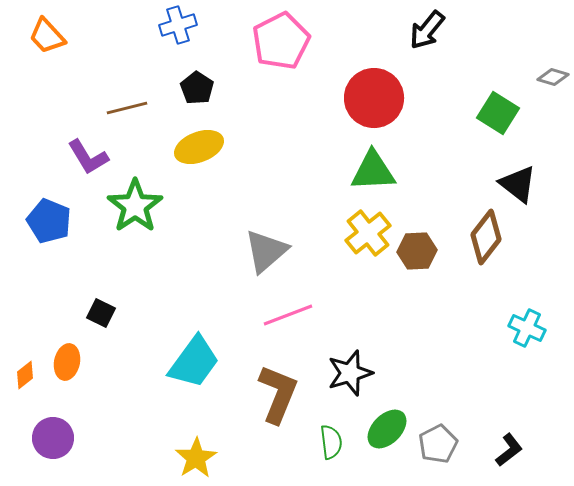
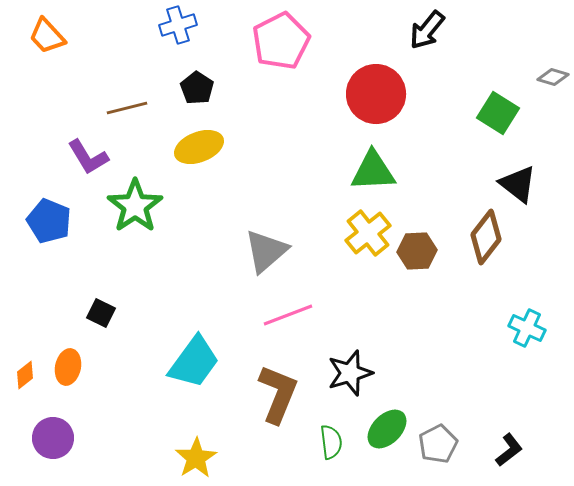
red circle: moved 2 px right, 4 px up
orange ellipse: moved 1 px right, 5 px down
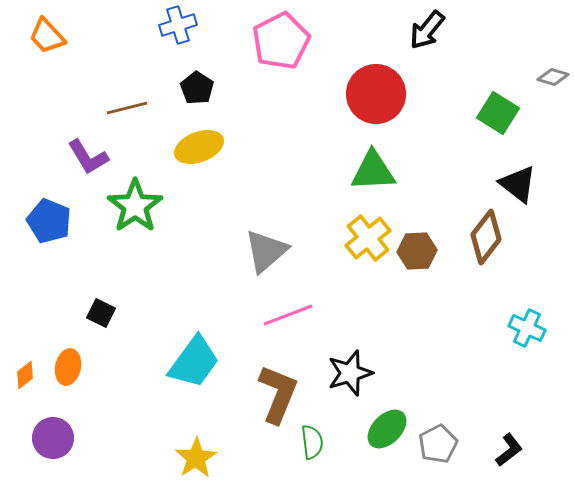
yellow cross: moved 5 px down
green semicircle: moved 19 px left
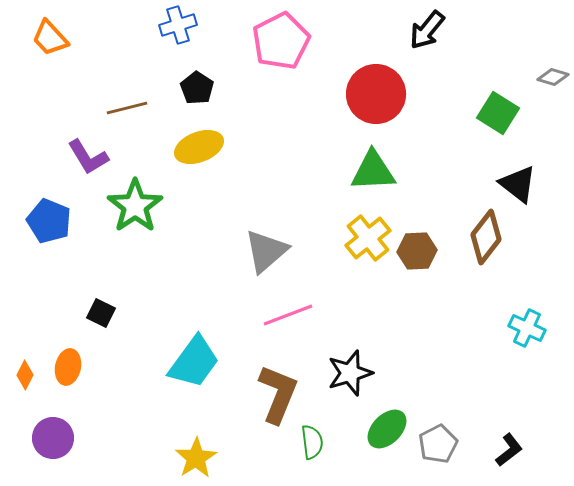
orange trapezoid: moved 3 px right, 2 px down
orange diamond: rotated 24 degrees counterclockwise
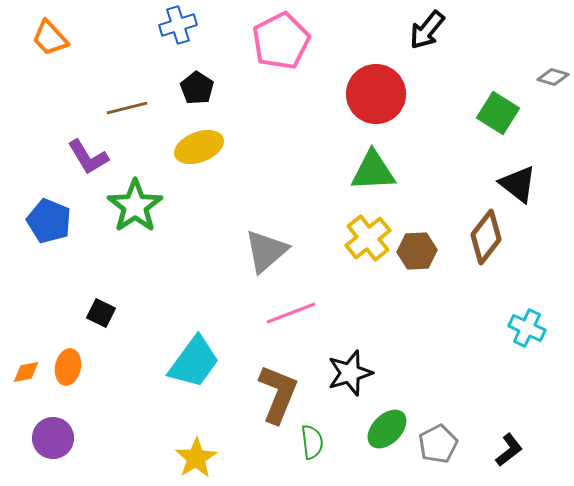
pink line: moved 3 px right, 2 px up
orange diamond: moved 1 px right, 3 px up; rotated 52 degrees clockwise
